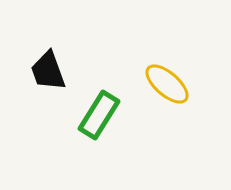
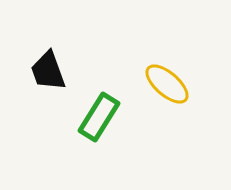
green rectangle: moved 2 px down
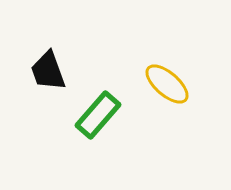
green rectangle: moved 1 px left, 2 px up; rotated 9 degrees clockwise
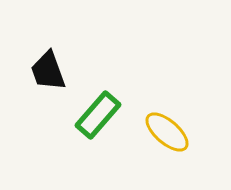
yellow ellipse: moved 48 px down
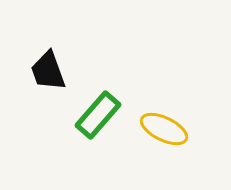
yellow ellipse: moved 3 px left, 3 px up; rotated 15 degrees counterclockwise
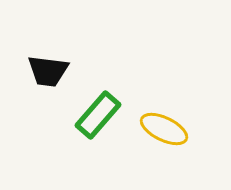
black trapezoid: rotated 63 degrees counterclockwise
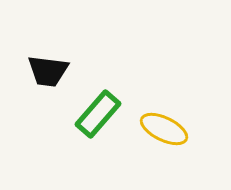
green rectangle: moved 1 px up
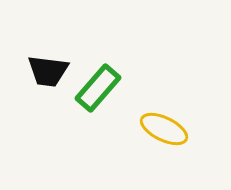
green rectangle: moved 26 px up
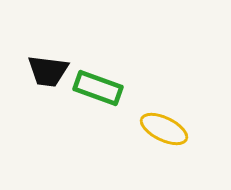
green rectangle: rotated 69 degrees clockwise
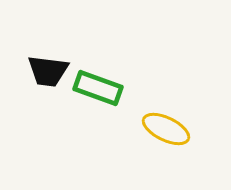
yellow ellipse: moved 2 px right
